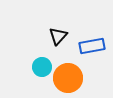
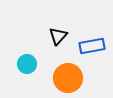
cyan circle: moved 15 px left, 3 px up
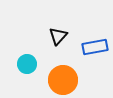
blue rectangle: moved 3 px right, 1 px down
orange circle: moved 5 px left, 2 px down
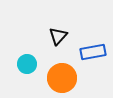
blue rectangle: moved 2 px left, 5 px down
orange circle: moved 1 px left, 2 px up
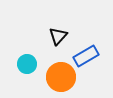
blue rectangle: moved 7 px left, 4 px down; rotated 20 degrees counterclockwise
orange circle: moved 1 px left, 1 px up
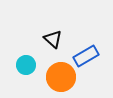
black triangle: moved 5 px left, 3 px down; rotated 30 degrees counterclockwise
cyan circle: moved 1 px left, 1 px down
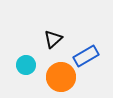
black triangle: rotated 36 degrees clockwise
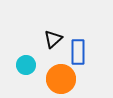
blue rectangle: moved 8 px left, 4 px up; rotated 60 degrees counterclockwise
orange circle: moved 2 px down
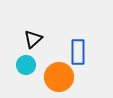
black triangle: moved 20 px left
orange circle: moved 2 px left, 2 px up
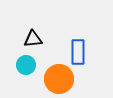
black triangle: rotated 36 degrees clockwise
orange circle: moved 2 px down
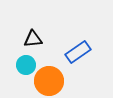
blue rectangle: rotated 55 degrees clockwise
orange circle: moved 10 px left, 2 px down
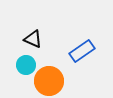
black triangle: rotated 30 degrees clockwise
blue rectangle: moved 4 px right, 1 px up
